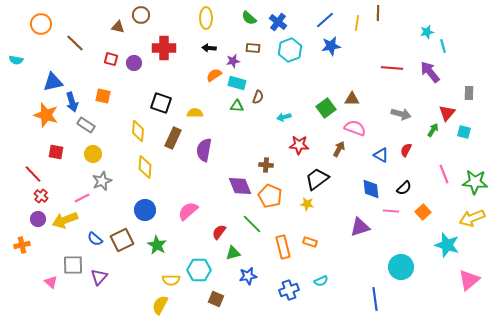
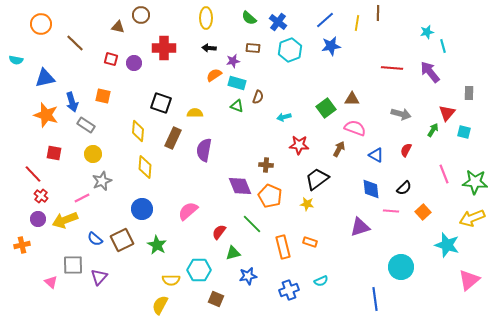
blue triangle at (53, 82): moved 8 px left, 4 px up
green triangle at (237, 106): rotated 16 degrees clockwise
red square at (56, 152): moved 2 px left, 1 px down
blue triangle at (381, 155): moved 5 px left
blue circle at (145, 210): moved 3 px left, 1 px up
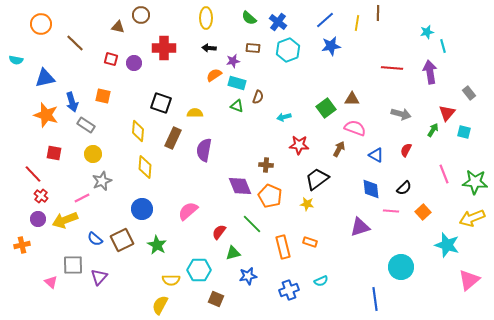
cyan hexagon at (290, 50): moved 2 px left
purple arrow at (430, 72): rotated 30 degrees clockwise
gray rectangle at (469, 93): rotated 40 degrees counterclockwise
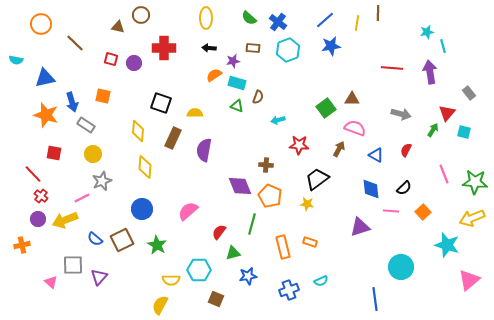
cyan arrow at (284, 117): moved 6 px left, 3 px down
green line at (252, 224): rotated 60 degrees clockwise
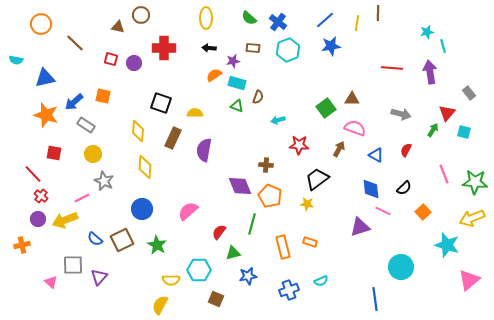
blue arrow at (72, 102): moved 2 px right; rotated 66 degrees clockwise
gray star at (102, 181): moved 2 px right; rotated 24 degrees counterclockwise
pink line at (391, 211): moved 8 px left; rotated 21 degrees clockwise
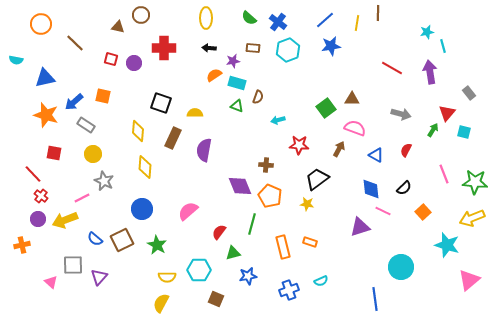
red line at (392, 68): rotated 25 degrees clockwise
yellow semicircle at (171, 280): moved 4 px left, 3 px up
yellow semicircle at (160, 305): moved 1 px right, 2 px up
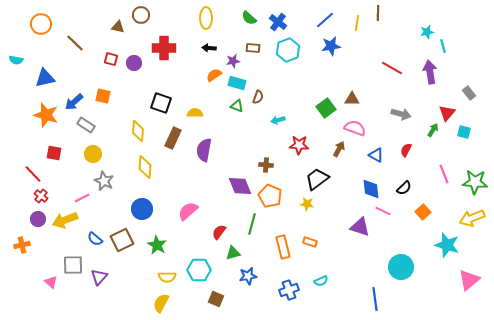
purple triangle at (360, 227): rotated 35 degrees clockwise
